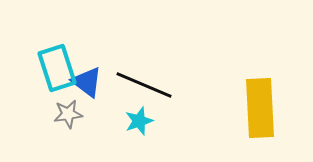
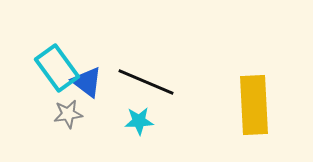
cyan rectangle: rotated 18 degrees counterclockwise
black line: moved 2 px right, 3 px up
yellow rectangle: moved 6 px left, 3 px up
cyan star: rotated 16 degrees clockwise
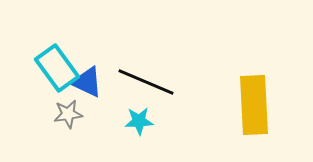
blue triangle: rotated 12 degrees counterclockwise
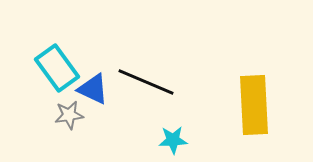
blue triangle: moved 6 px right, 7 px down
gray star: moved 1 px right, 1 px down
cyan star: moved 34 px right, 19 px down
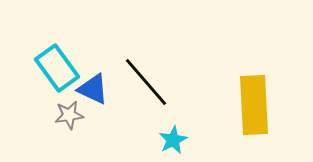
black line: rotated 26 degrees clockwise
cyan star: rotated 24 degrees counterclockwise
